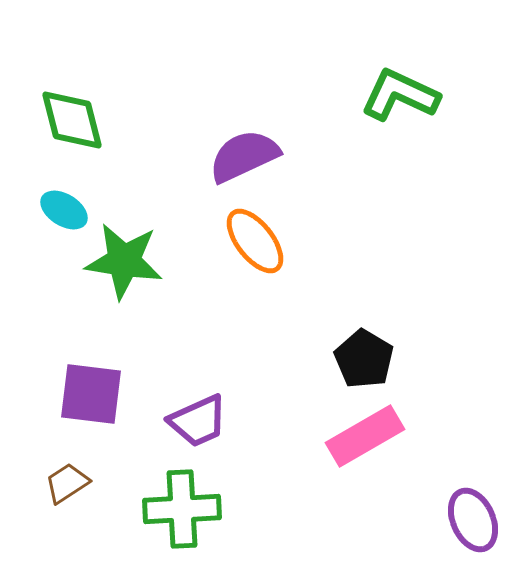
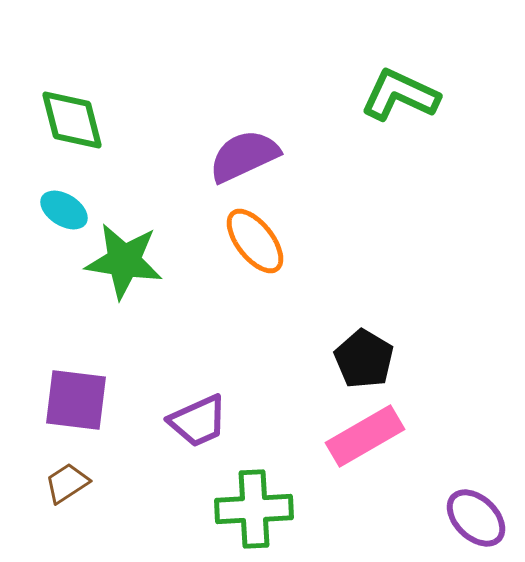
purple square: moved 15 px left, 6 px down
green cross: moved 72 px right
purple ellipse: moved 3 px right, 2 px up; rotated 22 degrees counterclockwise
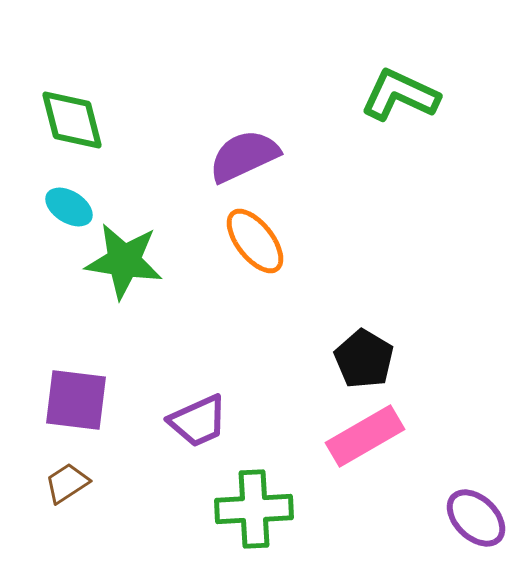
cyan ellipse: moved 5 px right, 3 px up
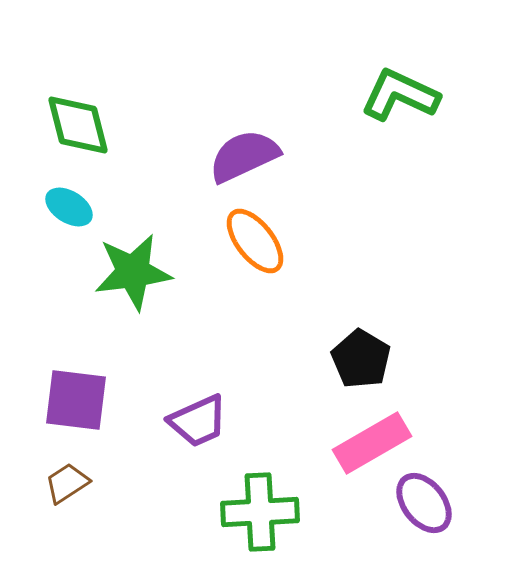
green diamond: moved 6 px right, 5 px down
green star: moved 9 px right, 11 px down; rotated 16 degrees counterclockwise
black pentagon: moved 3 px left
pink rectangle: moved 7 px right, 7 px down
green cross: moved 6 px right, 3 px down
purple ellipse: moved 52 px left, 15 px up; rotated 8 degrees clockwise
